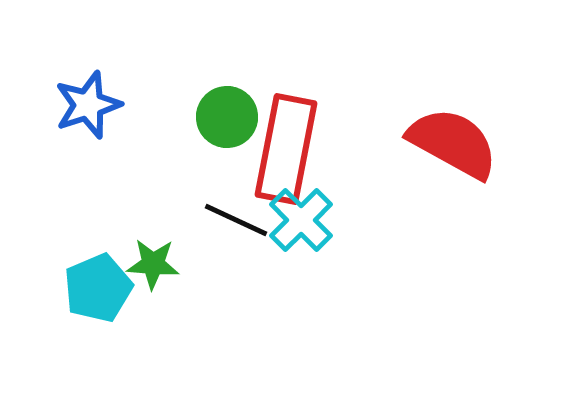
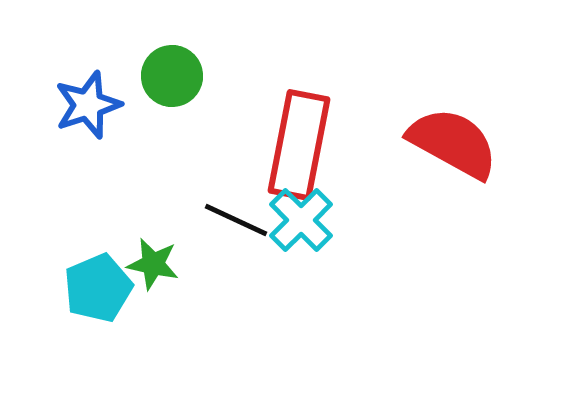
green circle: moved 55 px left, 41 px up
red rectangle: moved 13 px right, 4 px up
green star: rotated 8 degrees clockwise
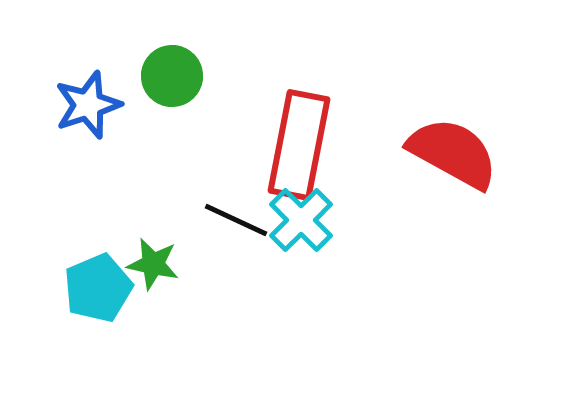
red semicircle: moved 10 px down
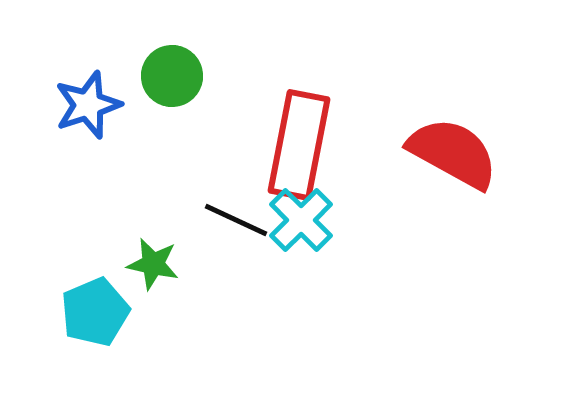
cyan pentagon: moved 3 px left, 24 px down
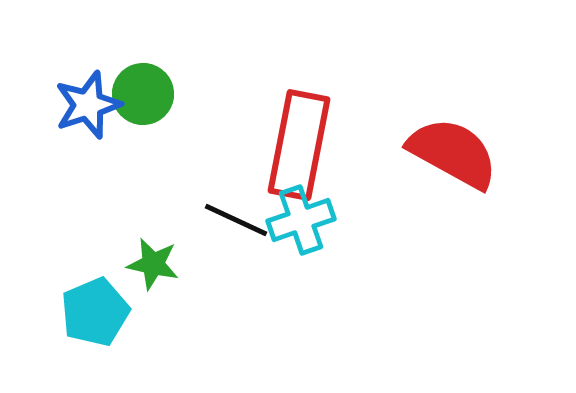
green circle: moved 29 px left, 18 px down
cyan cross: rotated 26 degrees clockwise
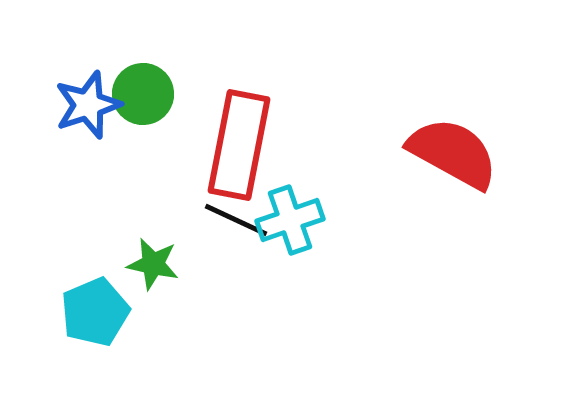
red rectangle: moved 60 px left
cyan cross: moved 11 px left
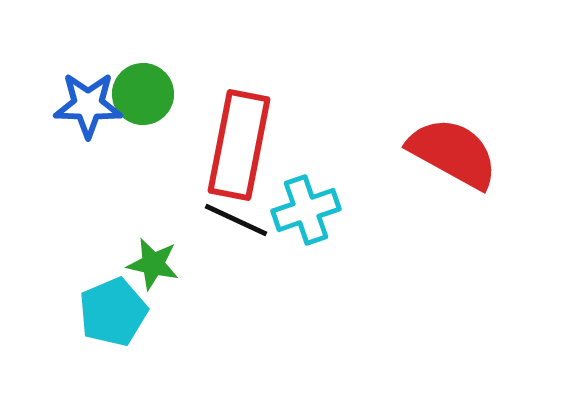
blue star: rotated 20 degrees clockwise
cyan cross: moved 16 px right, 10 px up
cyan pentagon: moved 18 px right
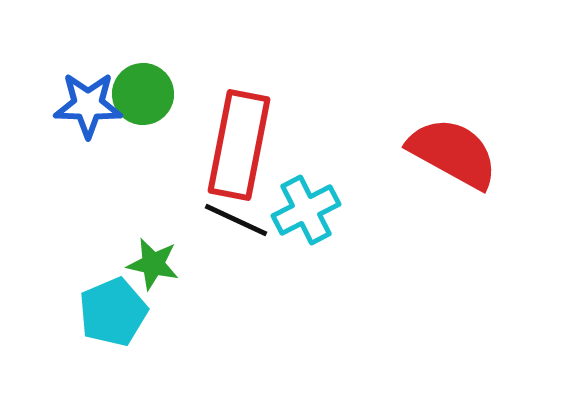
cyan cross: rotated 8 degrees counterclockwise
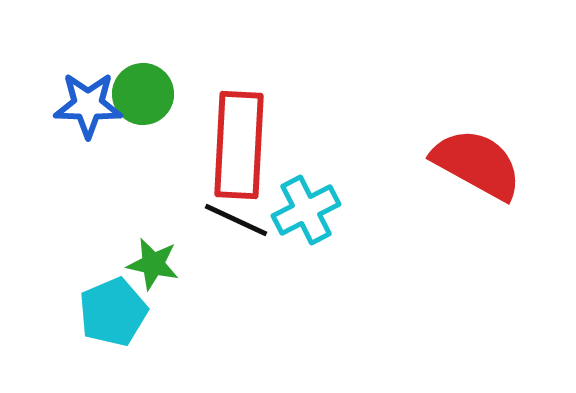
red rectangle: rotated 8 degrees counterclockwise
red semicircle: moved 24 px right, 11 px down
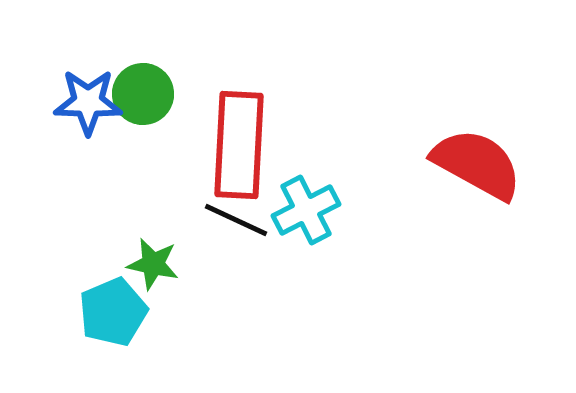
blue star: moved 3 px up
